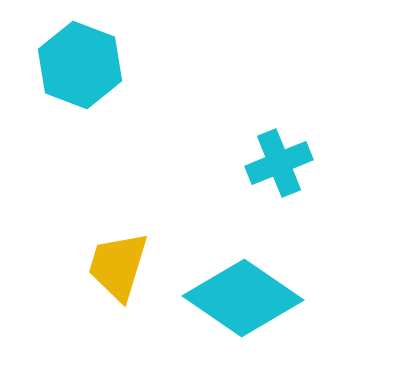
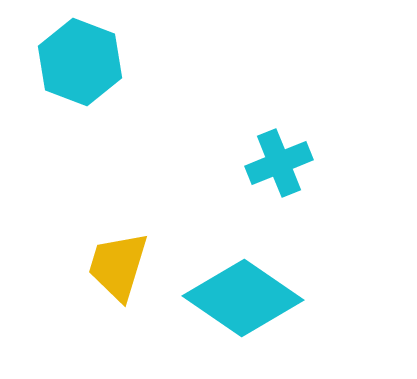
cyan hexagon: moved 3 px up
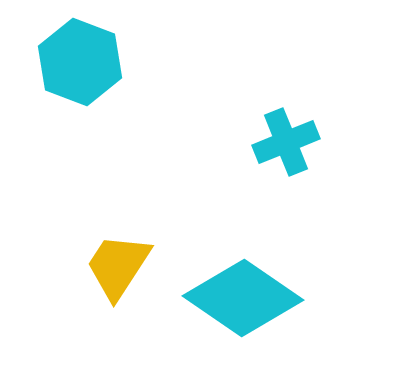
cyan cross: moved 7 px right, 21 px up
yellow trapezoid: rotated 16 degrees clockwise
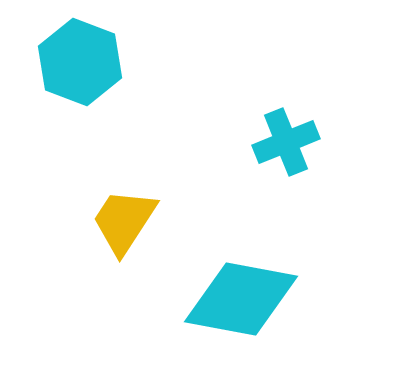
yellow trapezoid: moved 6 px right, 45 px up
cyan diamond: moved 2 px left, 1 px down; rotated 24 degrees counterclockwise
